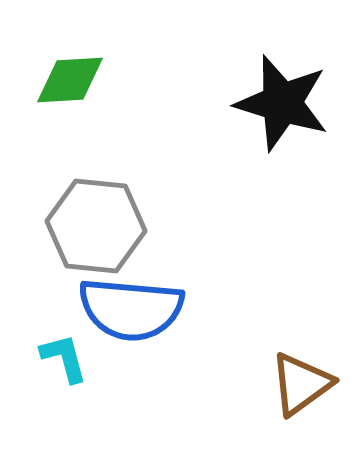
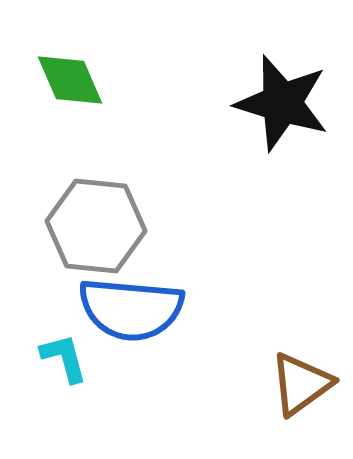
green diamond: rotated 70 degrees clockwise
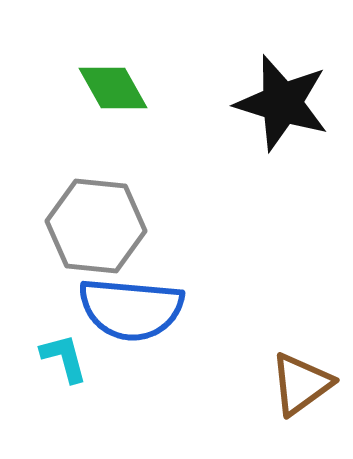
green diamond: moved 43 px right, 8 px down; rotated 6 degrees counterclockwise
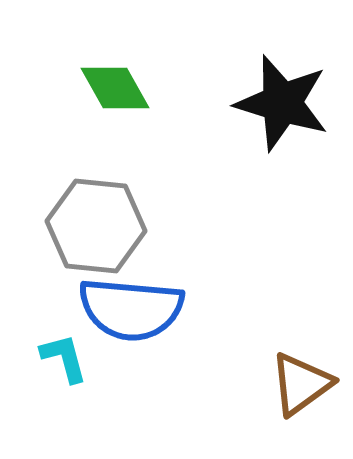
green diamond: moved 2 px right
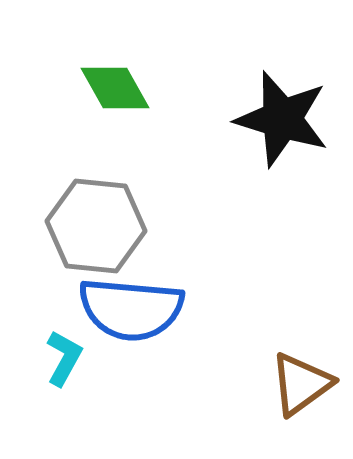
black star: moved 16 px down
cyan L-shape: rotated 44 degrees clockwise
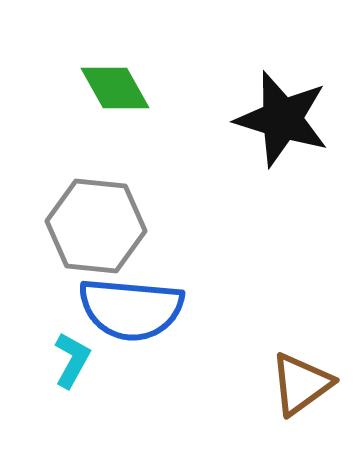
cyan L-shape: moved 8 px right, 2 px down
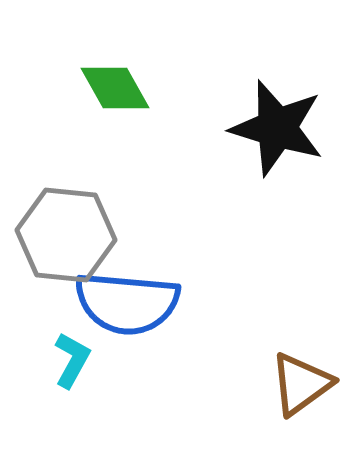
black star: moved 5 px left, 9 px down
gray hexagon: moved 30 px left, 9 px down
blue semicircle: moved 4 px left, 6 px up
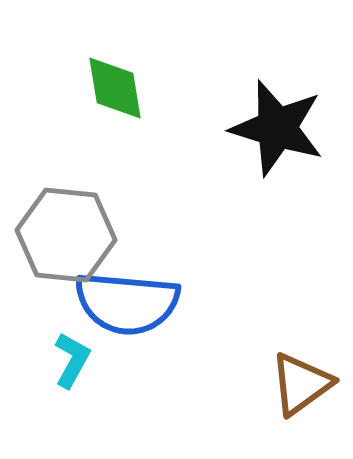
green diamond: rotated 20 degrees clockwise
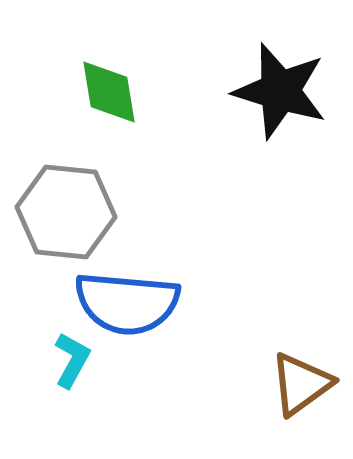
green diamond: moved 6 px left, 4 px down
black star: moved 3 px right, 37 px up
gray hexagon: moved 23 px up
